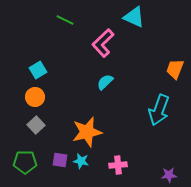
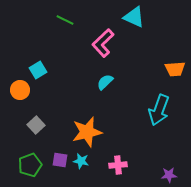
orange trapezoid: rotated 115 degrees counterclockwise
orange circle: moved 15 px left, 7 px up
green pentagon: moved 5 px right, 3 px down; rotated 20 degrees counterclockwise
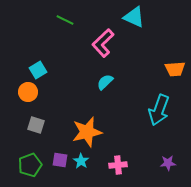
orange circle: moved 8 px right, 2 px down
gray square: rotated 30 degrees counterclockwise
cyan star: rotated 21 degrees clockwise
purple star: moved 1 px left, 12 px up
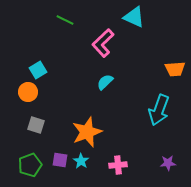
orange star: rotated 8 degrees counterclockwise
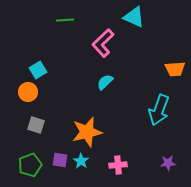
green line: rotated 30 degrees counterclockwise
orange star: rotated 8 degrees clockwise
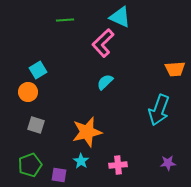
cyan triangle: moved 14 px left
purple square: moved 1 px left, 15 px down
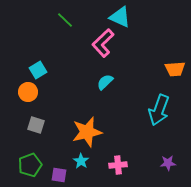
green line: rotated 48 degrees clockwise
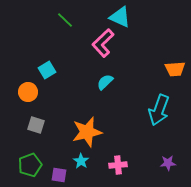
cyan square: moved 9 px right
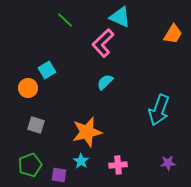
orange trapezoid: moved 2 px left, 35 px up; rotated 55 degrees counterclockwise
orange circle: moved 4 px up
